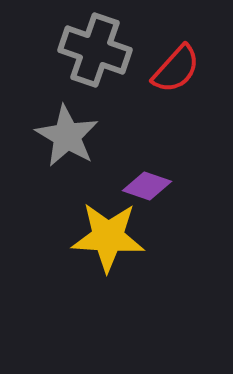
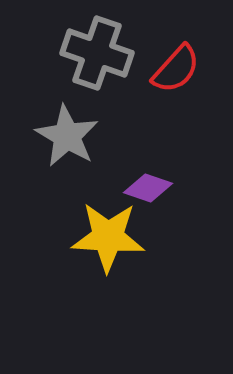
gray cross: moved 2 px right, 3 px down
purple diamond: moved 1 px right, 2 px down
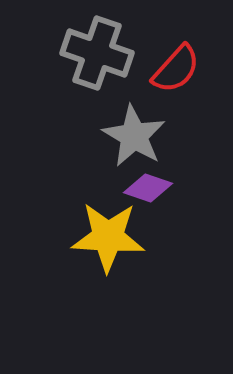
gray star: moved 67 px right
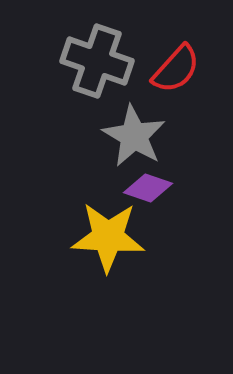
gray cross: moved 8 px down
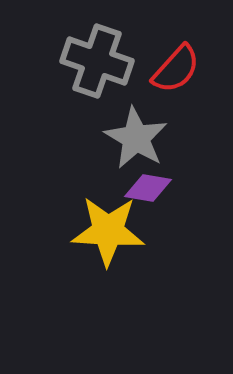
gray star: moved 2 px right, 2 px down
purple diamond: rotated 9 degrees counterclockwise
yellow star: moved 6 px up
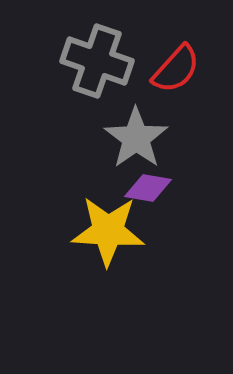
gray star: rotated 6 degrees clockwise
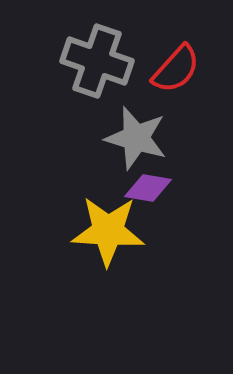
gray star: rotated 20 degrees counterclockwise
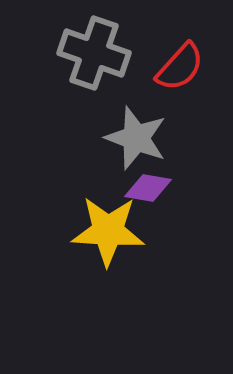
gray cross: moved 3 px left, 8 px up
red semicircle: moved 4 px right, 2 px up
gray star: rotated 4 degrees clockwise
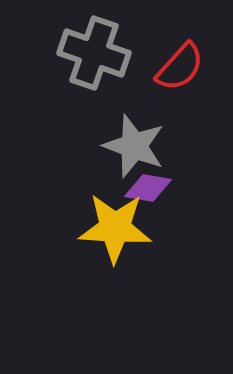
gray star: moved 2 px left, 8 px down
yellow star: moved 7 px right, 3 px up
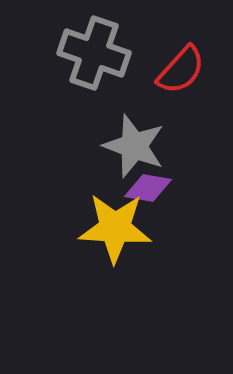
red semicircle: moved 1 px right, 3 px down
